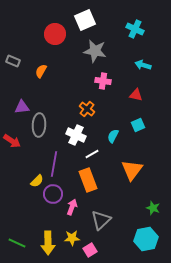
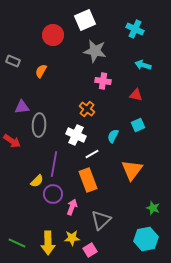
red circle: moved 2 px left, 1 px down
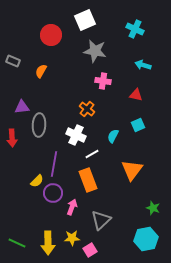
red circle: moved 2 px left
red arrow: moved 3 px up; rotated 54 degrees clockwise
purple circle: moved 1 px up
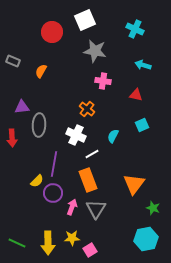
red circle: moved 1 px right, 3 px up
cyan square: moved 4 px right
orange triangle: moved 2 px right, 14 px down
gray triangle: moved 5 px left, 11 px up; rotated 15 degrees counterclockwise
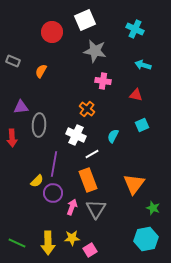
purple triangle: moved 1 px left
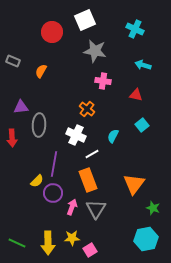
cyan square: rotated 16 degrees counterclockwise
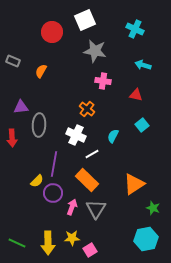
orange rectangle: moved 1 px left; rotated 25 degrees counterclockwise
orange triangle: rotated 20 degrees clockwise
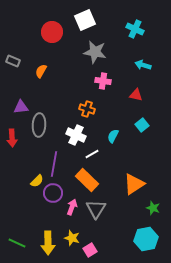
gray star: moved 1 px down
orange cross: rotated 21 degrees counterclockwise
yellow star: rotated 21 degrees clockwise
